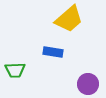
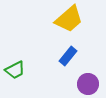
blue rectangle: moved 15 px right, 4 px down; rotated 60 degrees counterclockwise
green trapezoid: rotated 25 degrees counterclockwise
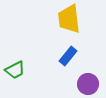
yellow trapezoid: rotated 124 degrees clockwise
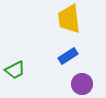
blue rectangle: rotated 18 degrees clockwise
purple circle: moved 6 px left
